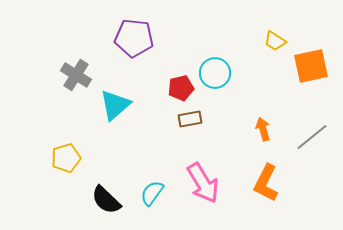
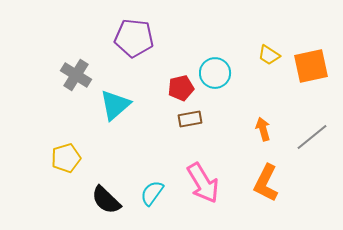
yellow trapezoid: moved 6 px left, 14 px down
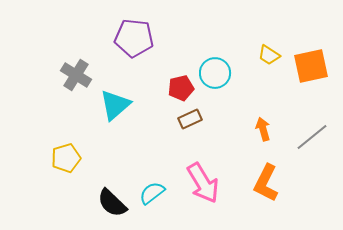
brown rectangle: rotated 15 degrees counterclockwise
cyan semicircle: rotated 16 degrees clockwise
black semicircle: moved 6 px right, 3 px down
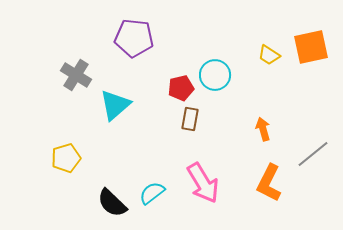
orange square: moved 19 px up
cyan circle: moved 2 px down
brown rectangle: rotated 55 degrees counterclockwise
gray line: moved 1 px right, 17 px down
orange L-shape: moved 3 px right
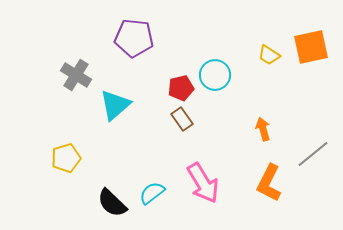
brown rectangle: moved 8 px left; rotated 45 degrees counterclockwise
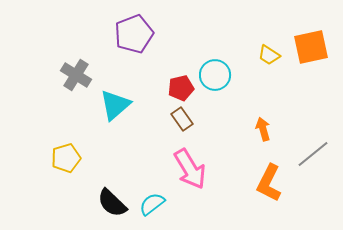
purple pentagon: moved 4 px up; rotated 27 degrees counterclockwise
pink arrow: moved 13 px left, 14 px up
cyan semicircle: moved 11 px down
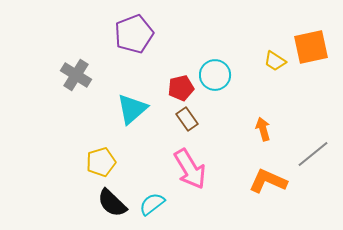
yellow trapezoid: moved 6 px right, 6 px down
cyan triangle: moved 17 px right, 4 px down
brown rectangle: moved 5 px right
yellow pentagon: moved 35 px right, 4 px down
orange L-shape: moved 1 px left, 2 px up; rotated 87 degrees clockwise
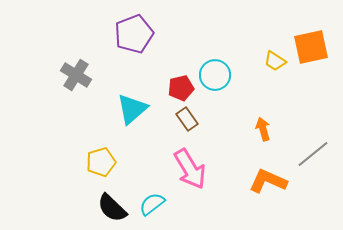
black semicircle: moved 5 px down
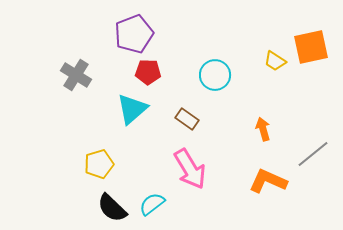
red pentagon: moved 33 px left, 16 px up; rotated 15 degrees clockwise
brown rectangle: rotated 20 degrees counterclockwise
yellow pentagon: moved 2 px left, 2 px down
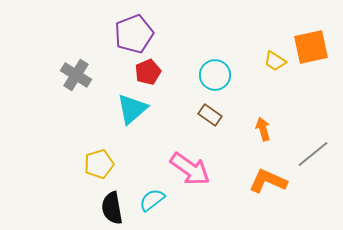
red pentagon: rotated 25 degrees counterclockwise
brown rectangle: moved 23 px right, 4 px up
pink arrow: rotated 24 degrees counterclockwise
cyan semicircle: moved 4 px up
black semicircle: rotated 36 degrees clockwise
